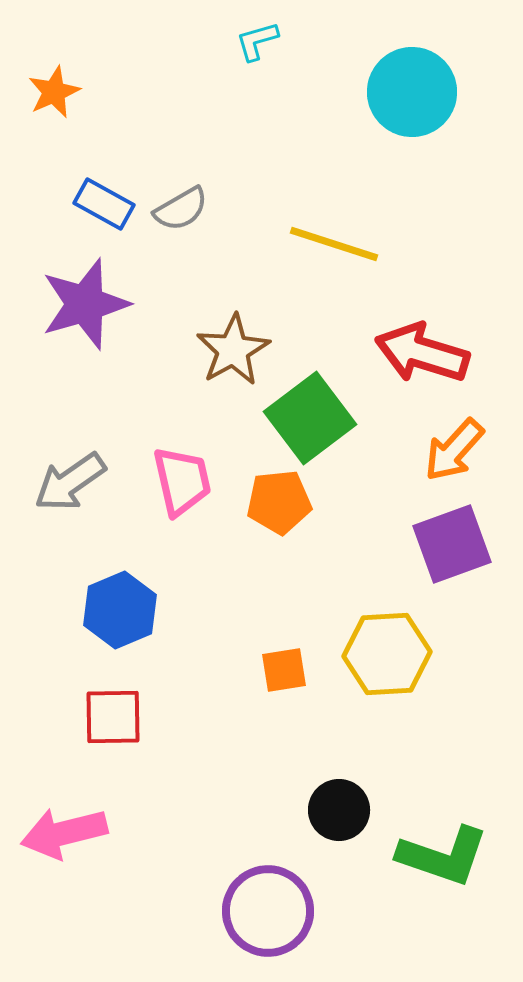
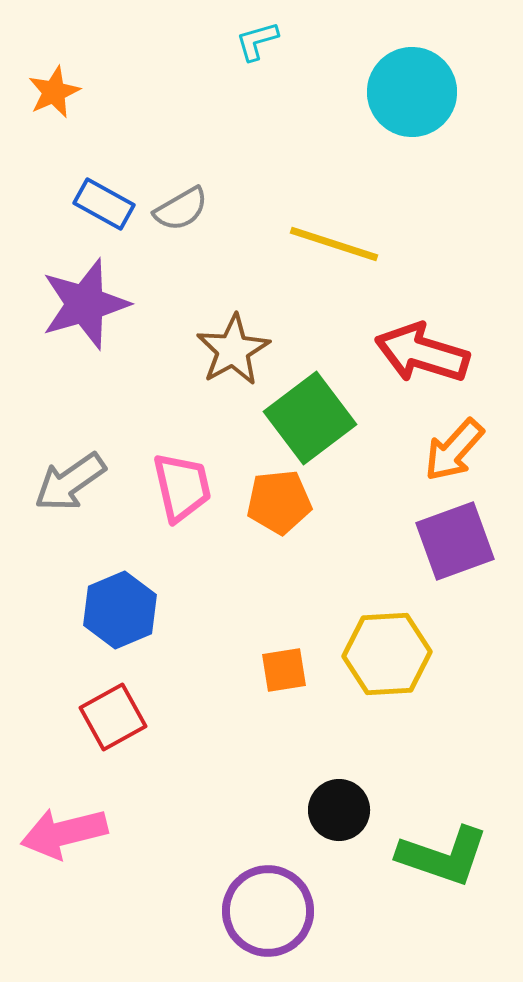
pink trapezoid: moved 6 px down
purple square: moved 3 px right, 3 px up
red square: rotated 28 degrees counterclockwise
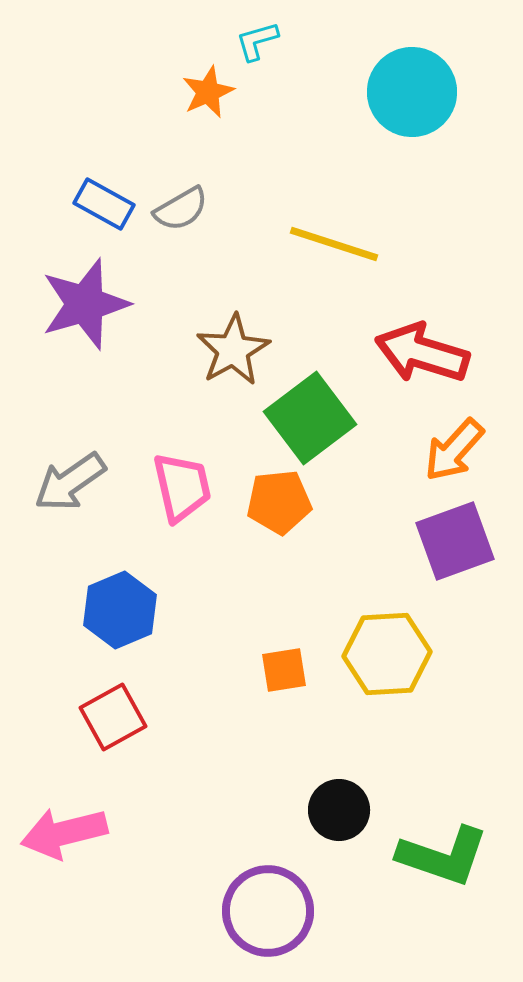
orange star: moved 154 px right
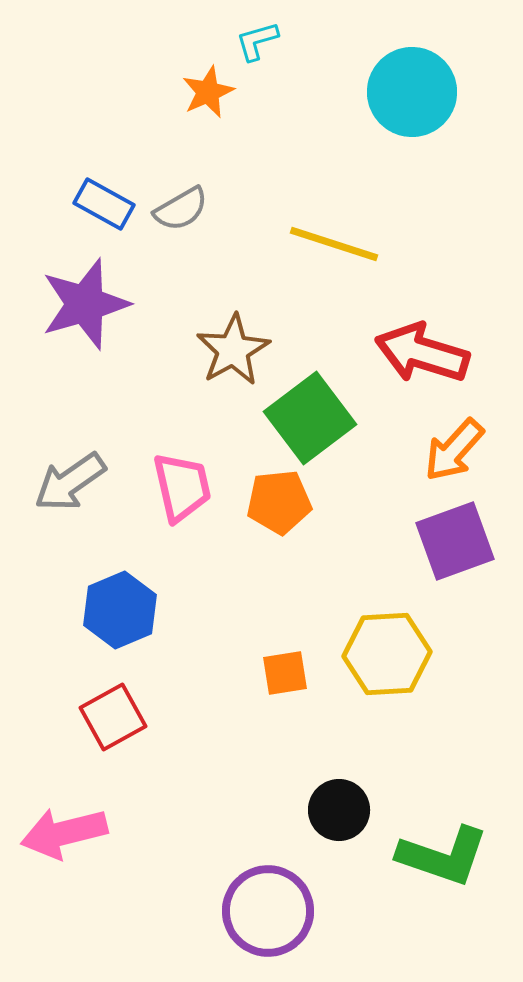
orange square: moved 1 px right, 3 px down
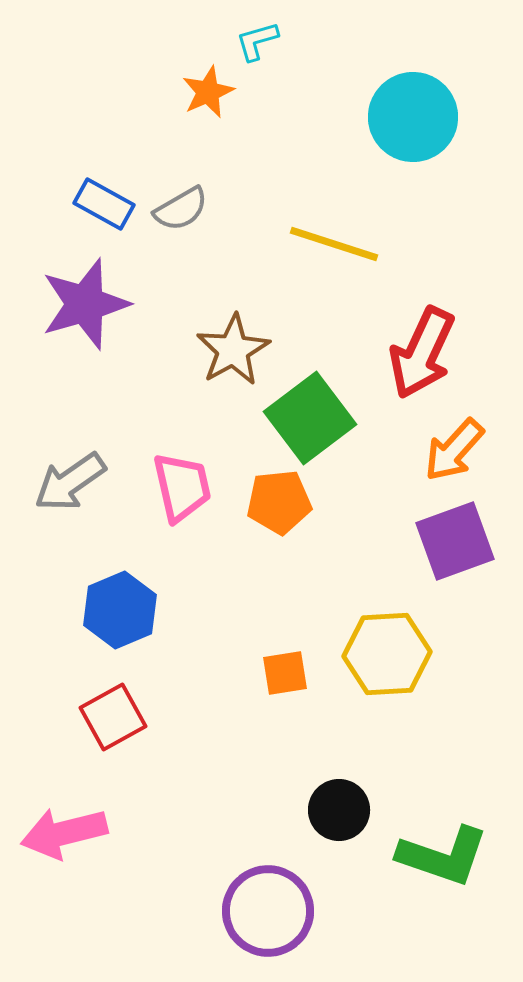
cyan circle: moved 1 px right, 25 px down
red arrow: rotated 82 degrees counterclockwise
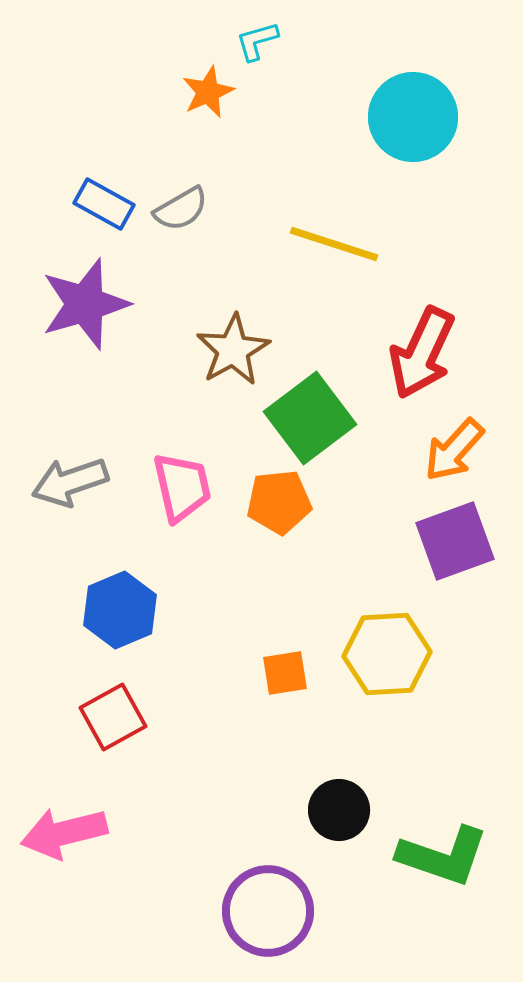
gray arrow: rotated 16 degrees clockwise
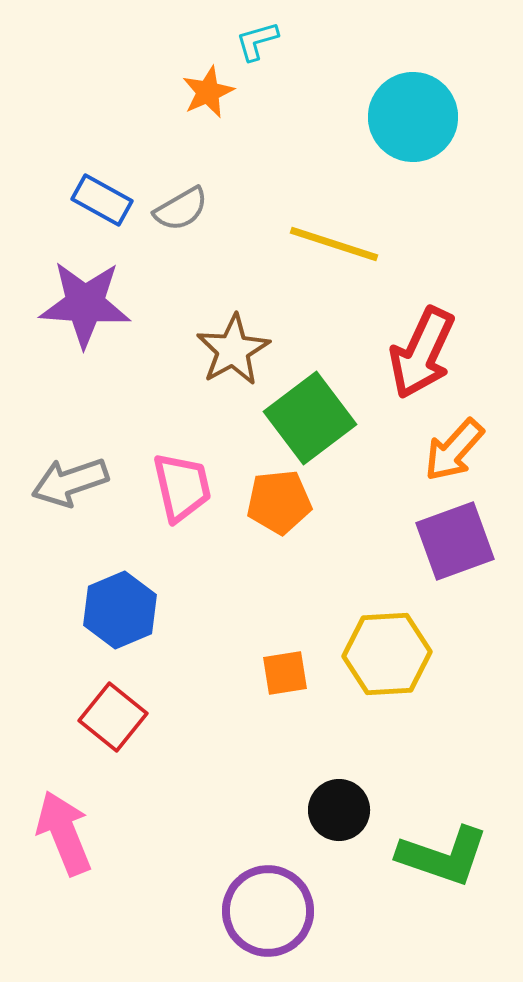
blue rectangle: moved 2 px left, 4 px up
purple star: rotated 20 degrees clockwise
red square: rotated 22 degrees counterclockwise
pink arrow: rotated 82 degrees clockwise
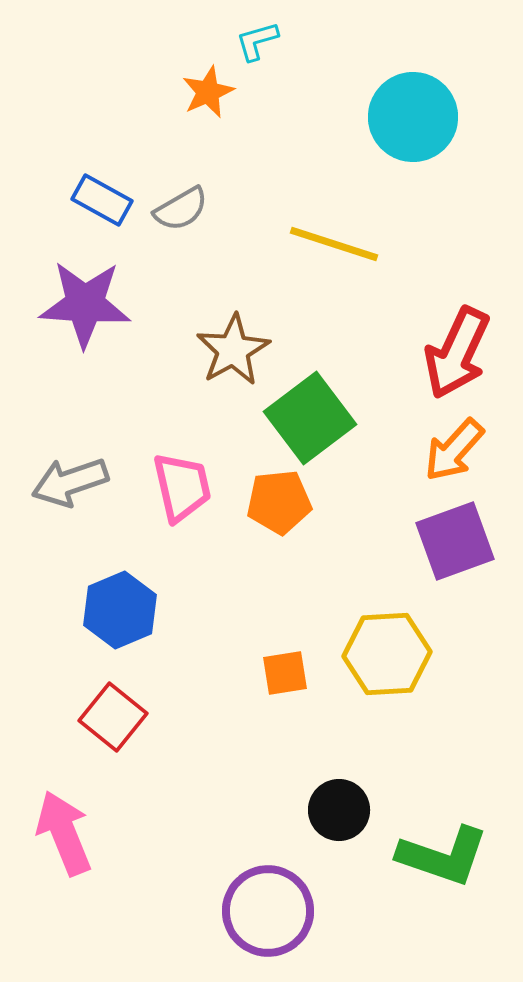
red arrow: moved 35 px right
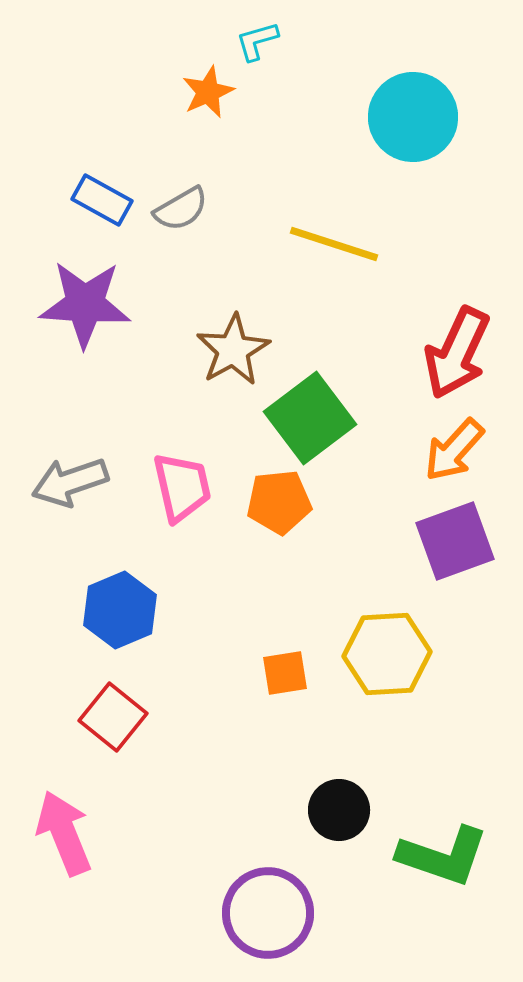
purple circle: moved 2 px down
